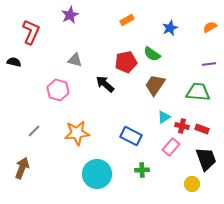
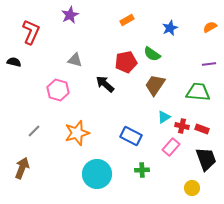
orange star: rotated 10 degrees counterclockwise
yellow circle: moved 4 px down
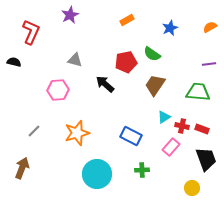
pink hexagon: rotated 20 degrees counterclockwise
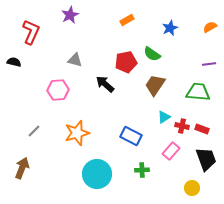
pink rectangle: moved 4 px down
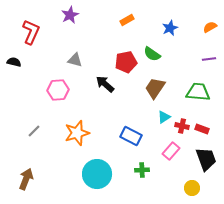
purple line: moved 5 px up
brown trapezoid: moved 3 px down
brown arrow: moved 4 px right, 11 px down
